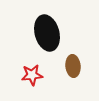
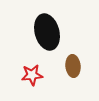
black ellipse: moved 1 px up
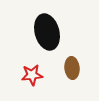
brown ellipse: moved 1 px left, 2 px down
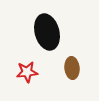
red star: moved 5 px left, 3 px up
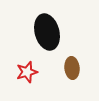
red star: rotated 10 degrees counterclockwise
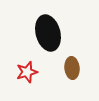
black ellipse: moved 1 px right, 1 px down
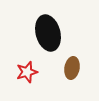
brown ellipse: rotated 15 degrees clockwise
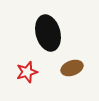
brown ellipse: rotated 60 degrees clockwise
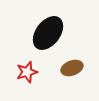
black ellipse: rotated 52 degrees clockwise
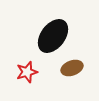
black ellipse: moved 5 px right, 3 px down
